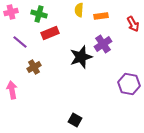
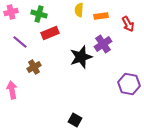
red arrow: moved 5 px left
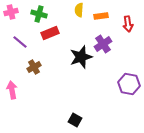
red arrow: rotated 21 degrees clockwise
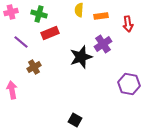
purple line: moved 1 px right
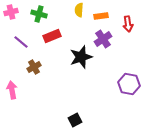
red rectangle: moved 2 px right, 3 px down
purple cross: moved 5 px up
black square: rotated 32 degrees clockwise
